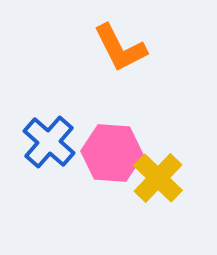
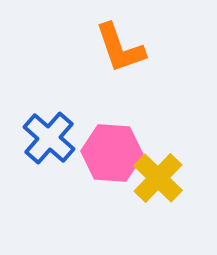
orange L-shape: rotated 8 degrees clockwise
blue cross: moved 4 px up
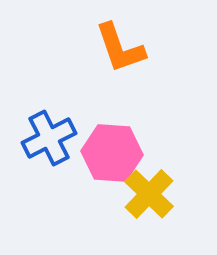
blue cross: rotated 22 degrees clockwise
yellow cross: moved 9 px left, 16 px down
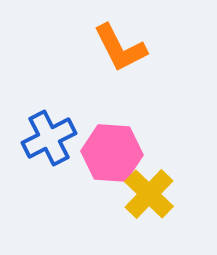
orange L-shape: rotated 8 degrees counterclockwise
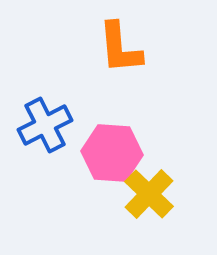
orange L-shape: rotated 22 degrees clockwise
blue cross: moved 4 px left, 13 px up
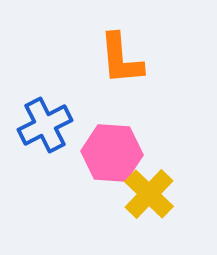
orange L-shape: moved 1 px right, 11 px down
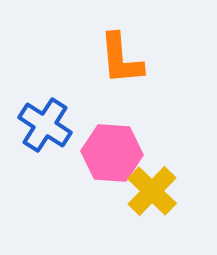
blue cross: rotated 30 degrees counterclockwise
yellow cross: moved 3 px right, 3 px up
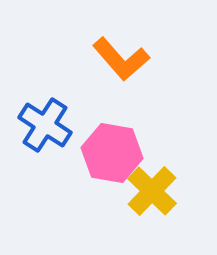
orange L-shape: rotated 36 degrees counterclockwise
pink hexagon: rotated 6 degrees clockwise
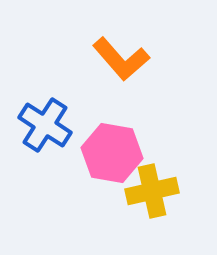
yellow cross: rotated 33 degrees clockwise
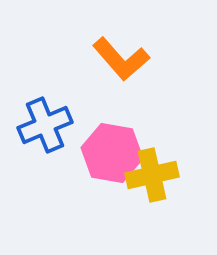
blue cross: rotated 34 degrees clockwise
yellow cross: moved 16 px up
